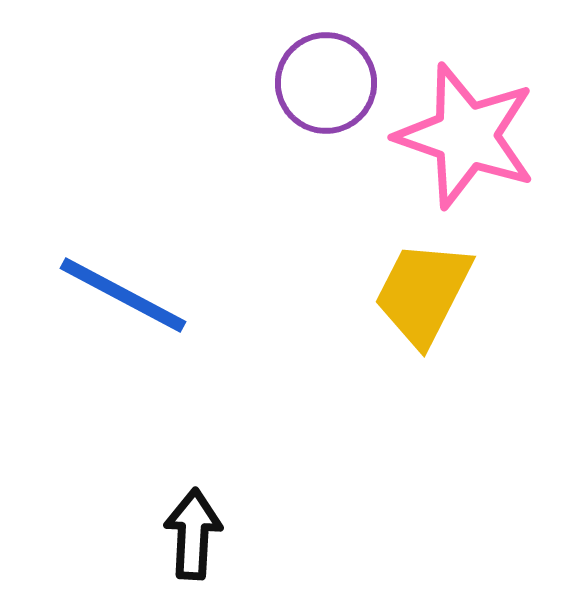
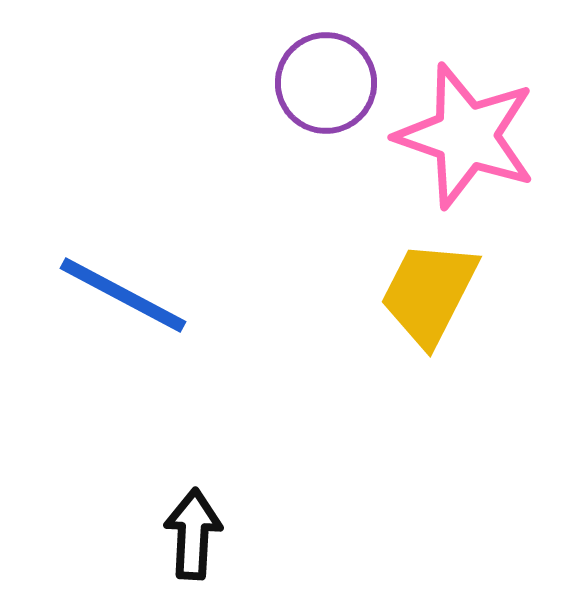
yellow trapezoid: moved 6 px right
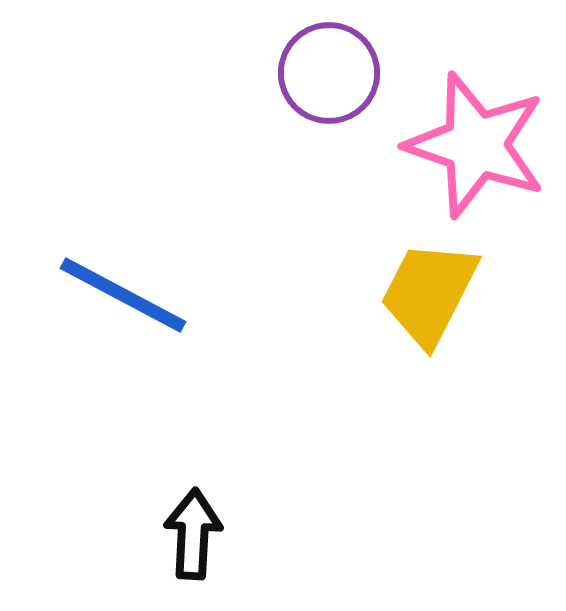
purple circle: moved 3 px right, 10 px up
pink star: moved 10 px right, 9 px down
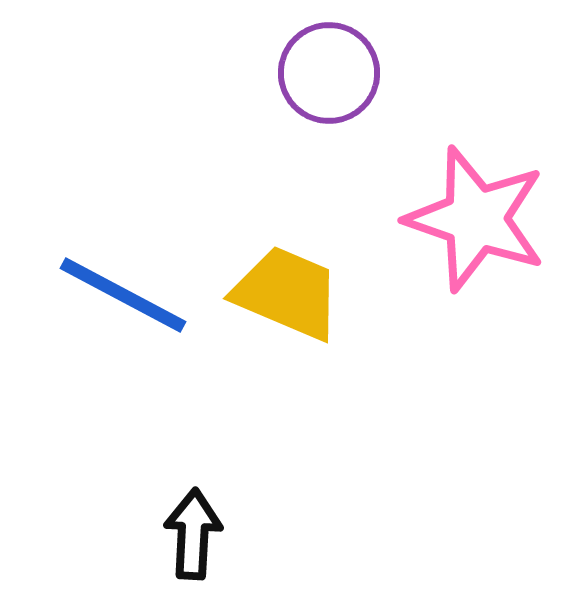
pink star: moved 74 px down
yellow trapezoid: moved 142 px left; rotated 86 degrees clockwise
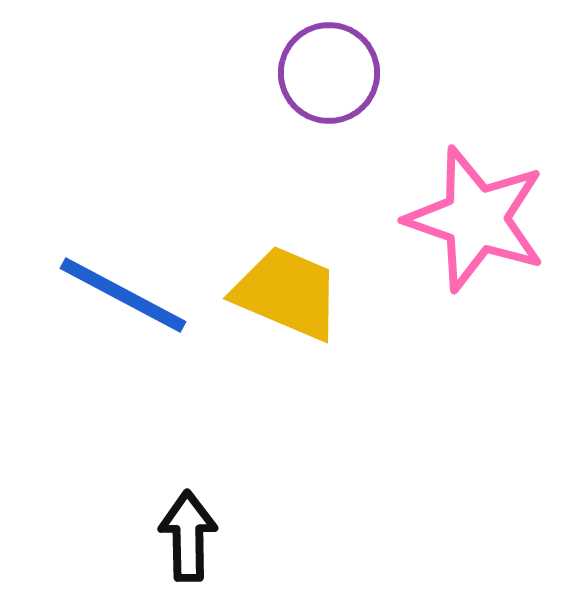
black arrow: moved 5 px left, 2 px down; rotated 4 degrees counterclockwise
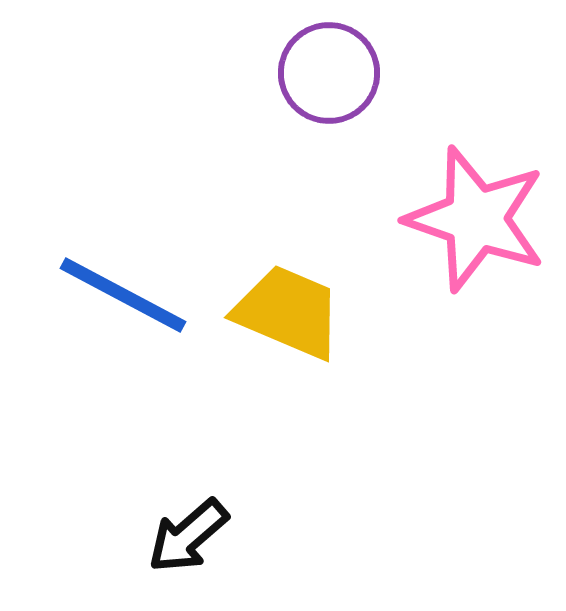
yellow trapezoid: moved 1 px right, 19 px down
black arrow: rotated 130 degrees counterclockwise
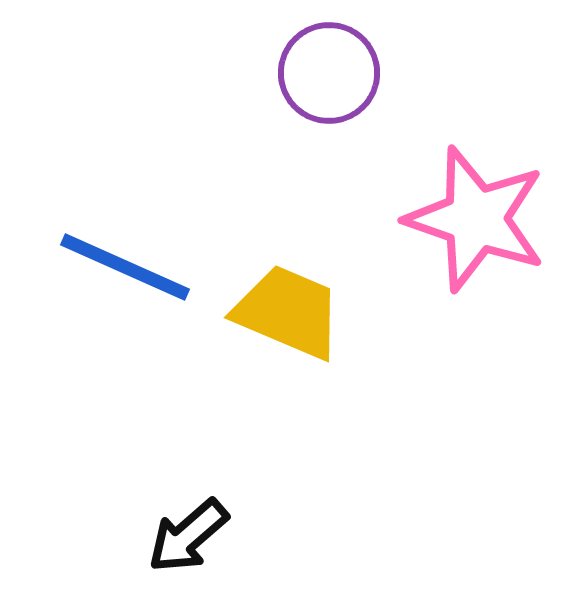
blue line: moved 2 px right, 28 px up; rotated 4 degrees counterclockwise
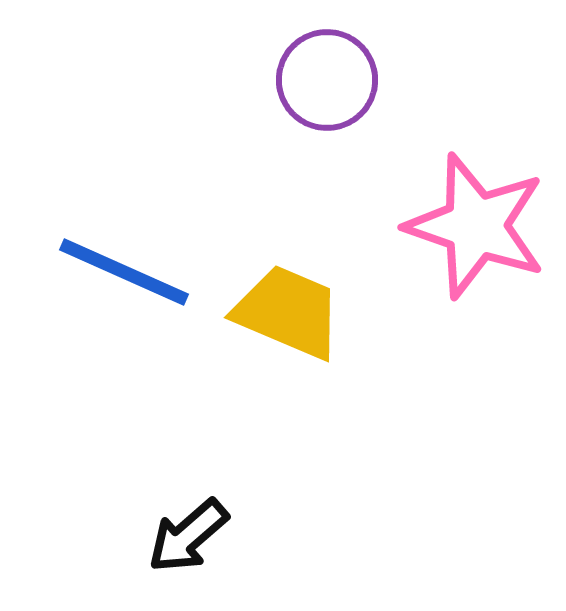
purple circle: moved 2 px left, 7 px down
pink star: moved 7 px down
blue line: moved 1 px left, 5 px down
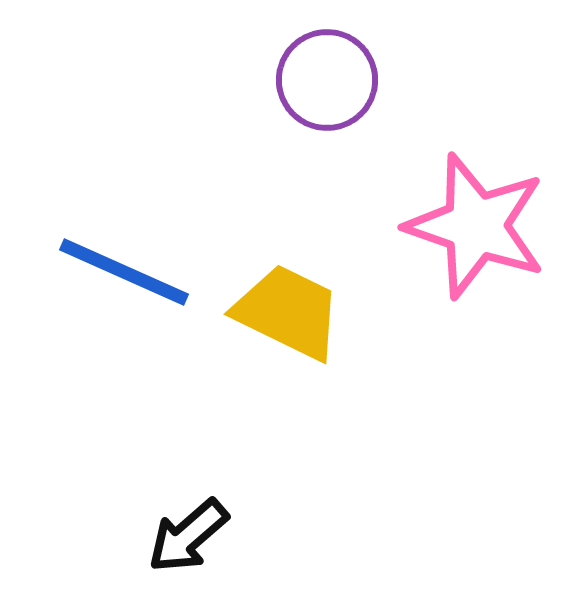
yellow trapezoid: rotated 3 degrees clockwise
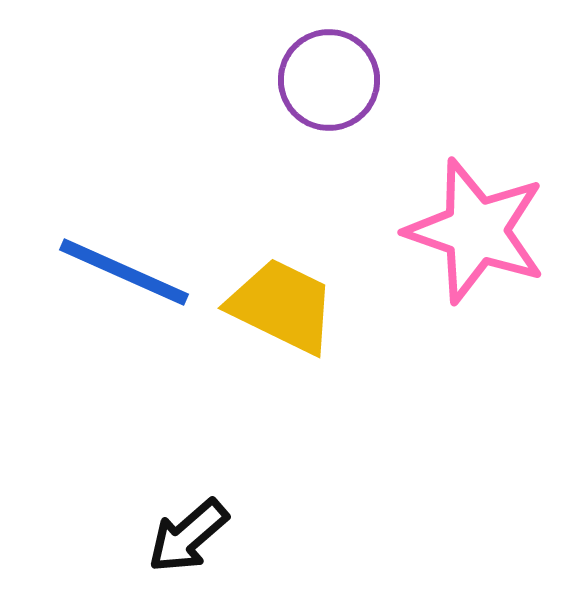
purple circle: moved 2 px right
pink star: moved 5 px down
yellow trapezoid: moved 6 px left, 6 px up
